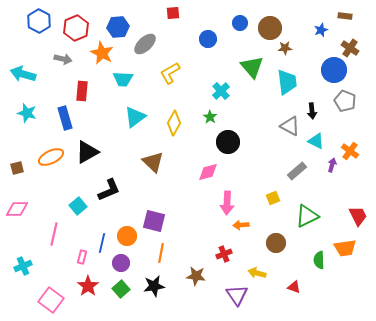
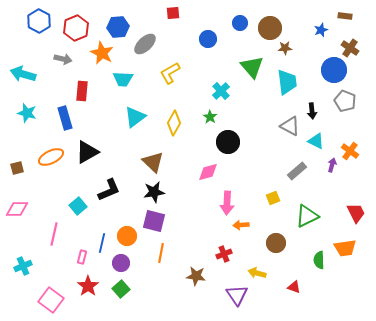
red trapezoid at (358, 216): moved 2 px left, 3 px up
black star at (154, 286): moved 94 px up
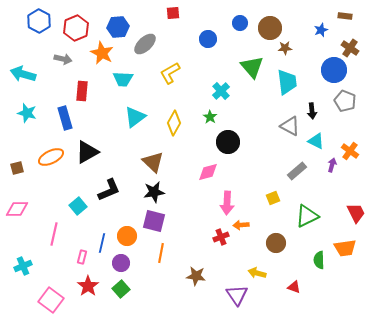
red cross at (224, 254): moved 3 px left, 17 px up
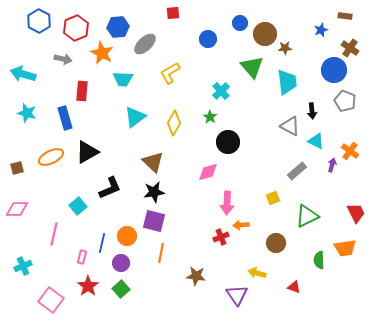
brown circle at (270, 28): moved 5 px left, 6 px down
black L-shape at (109, 190): moved 1 px right, 2 px up
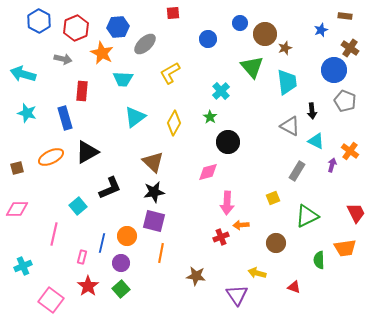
brown star at (285, 48): rotated 16 degrees counterclockwise
gray rectangle at (297, 171): rotated 18 degrees counterclockwise
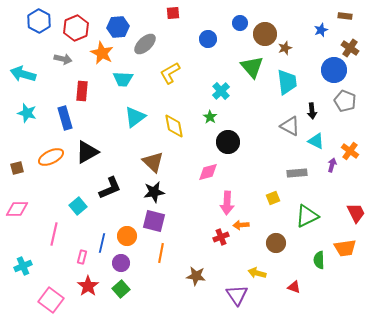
yellow diamond at (174, 123): moved 3 px down; rotated 40 degrees counterclockwise
gray rectangle at (297, 171): moved 2 px down; rotated 54 degrees clockwise
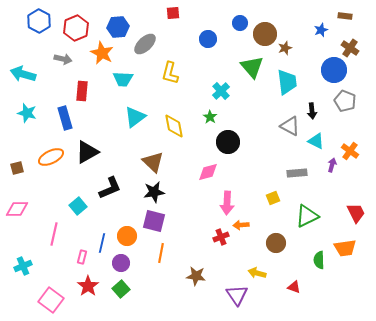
yellow L-shape at (170, 73): rotated 45 degrees counterclockwise
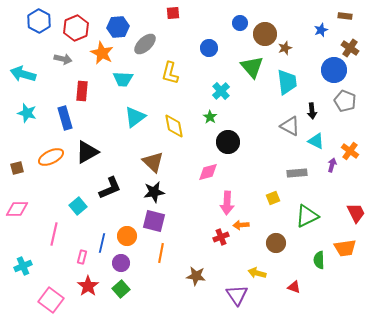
blue circle at (208, 39): moved 1 px right, 9 px down
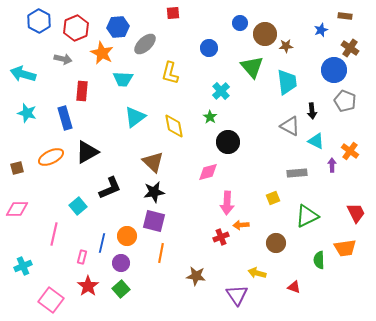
brown star at (285, 48): moved 1 px right, 2 px up; rotated 16 degrees clockwise
purple arrow at (332, 165): rotated 16 degrees counterclockwise
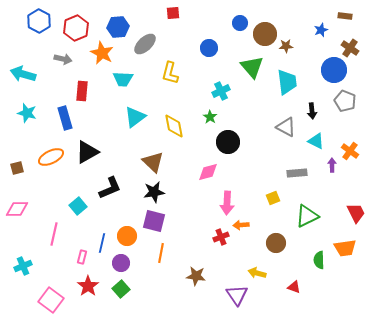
cyan cross at (221, 91): rotated 18 degrees clockwise
gray triangle at (290, 126): moved 4 px left, 1 px down
